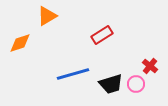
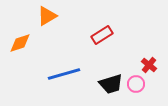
red cross: moved 1 px left, 1 px up
blue line: moved 9 px left
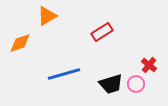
red rectangle: moved 3 px up
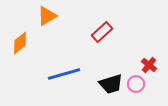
red rectangle: rotated 10 degrees counterclockwise
orange diamond: rotated 20 degrees counterclockwise
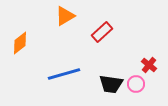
orange triangle: moved 18 px right
black trapezoid: rotated 25 degrees clockwise
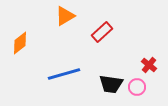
pink circle: moved 1 px right, 3 px down
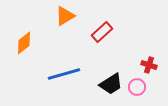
orange diamond: moved 4 px right
red cross: rotated 21 degrees counterclockwise
black trapezoid: rotated 40 degrees counterclockwise
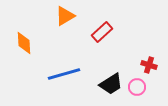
orange diamond: rotated 55 degrees counterclockwise
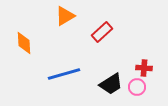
red cross: moved 5 px left, 3 px down; rotated 14 degrees counterclockwise
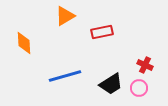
red rectangle: rotated 30 degrees clockwise
red cross: moved 1 px right, 3 px up; rotated 21 degrees clockwise
blue line: moved 1 px right, 2 px down
pink circle: moved 2 px right, 1 px down
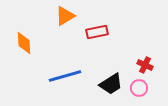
red rectangle: moved 5 px left
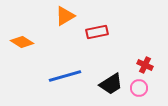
orange diamond: moved 2 px left, 1 px up; rotated 55 degrees counterclockwise
